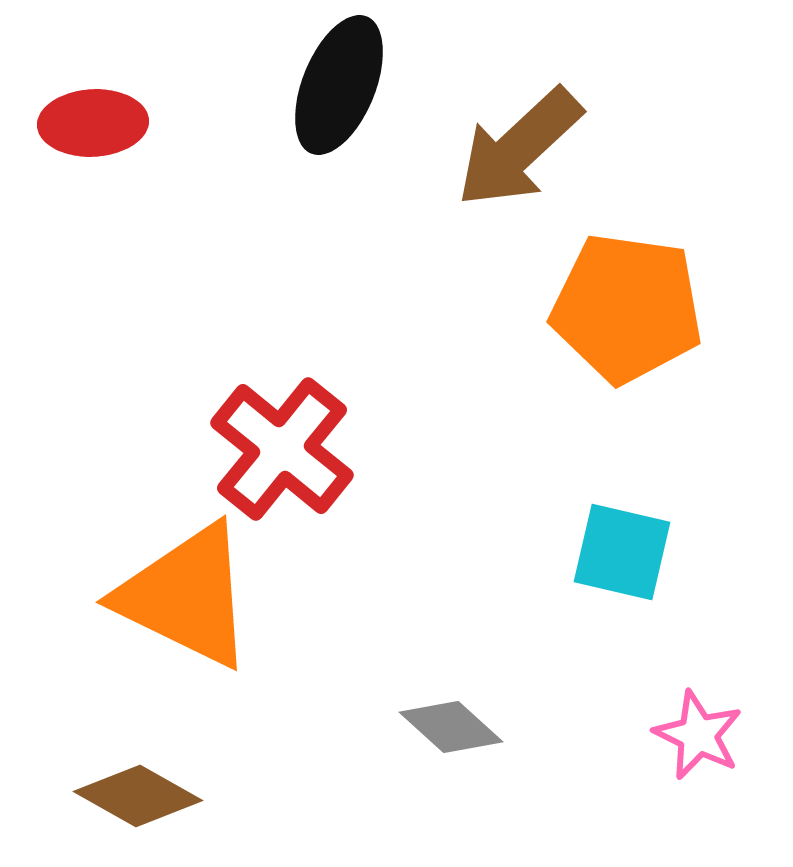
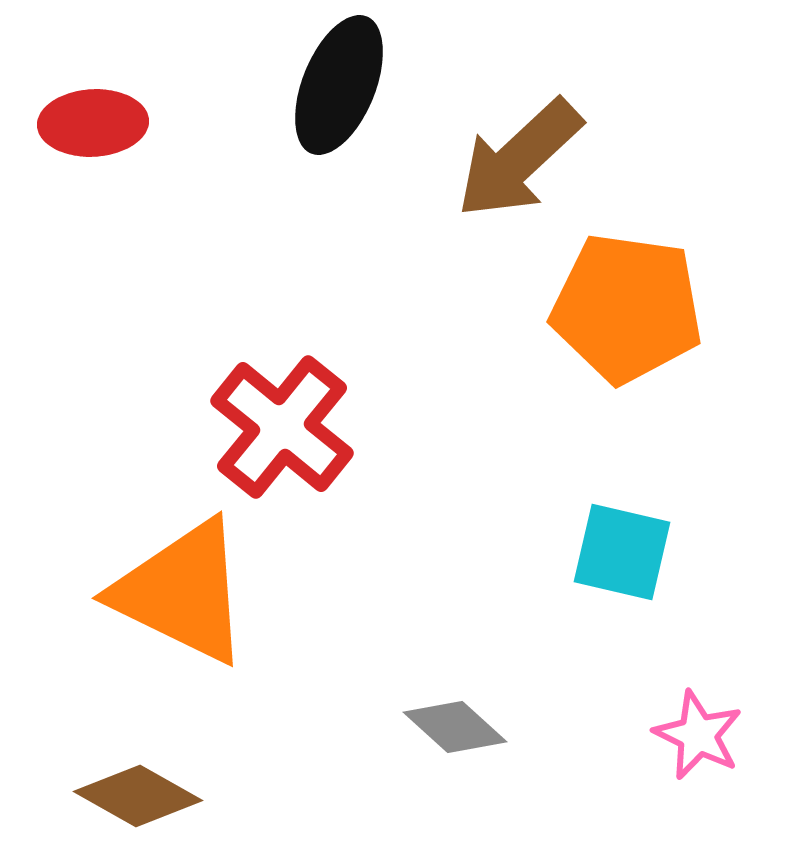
brown arrow: moved 11 px down
red cross: moved 22 px up
orange triangle: moved 4 px left, 4 px up
gray diamond: moved 4 px right
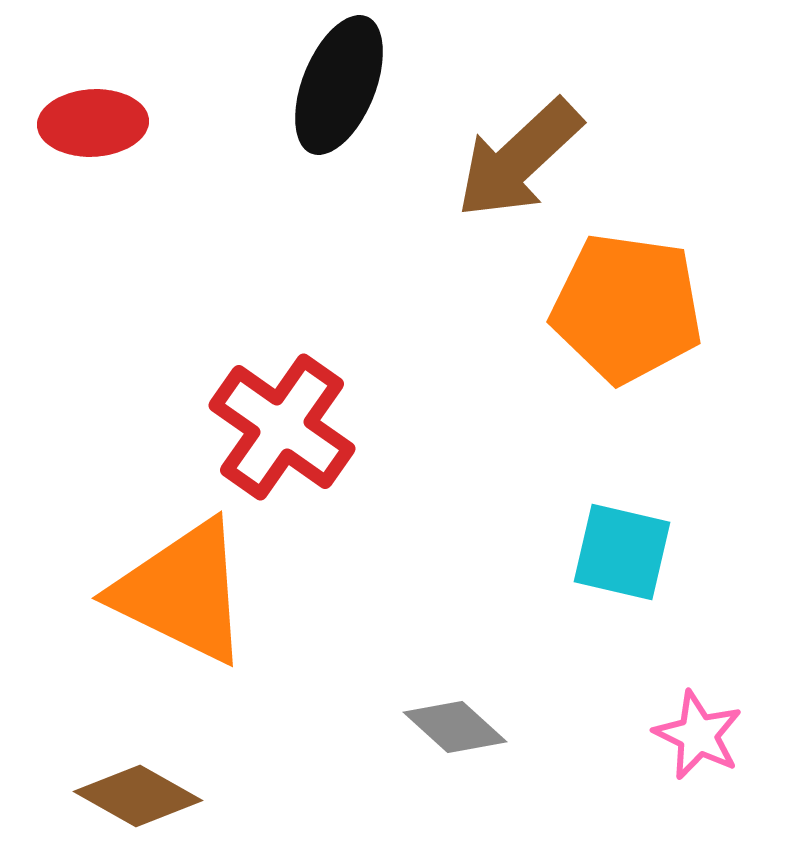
red cross: rotated 4 degrees counterclockwise
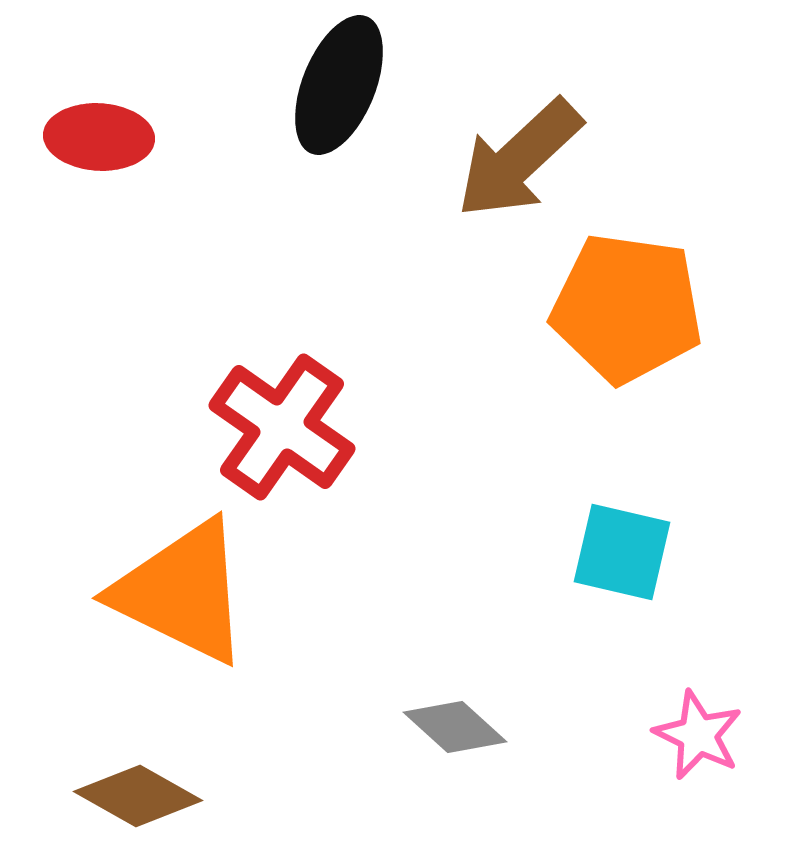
red ellipse: moved 6 px right, 14 px down; rotated 6 degrees clockwise
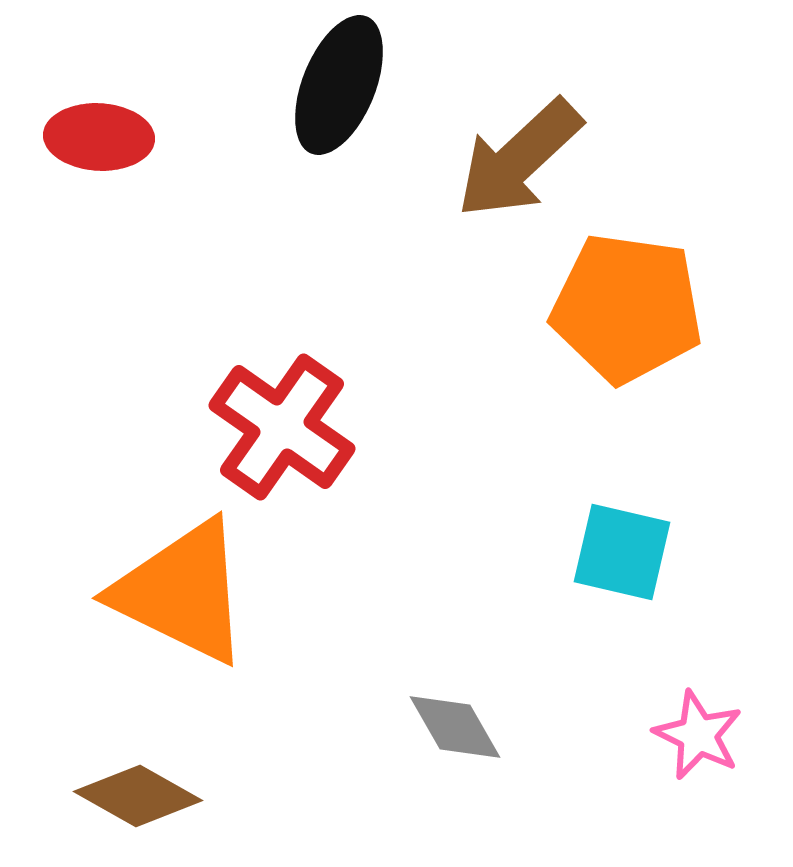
gray diamond: rotated 18 degrees clockwise
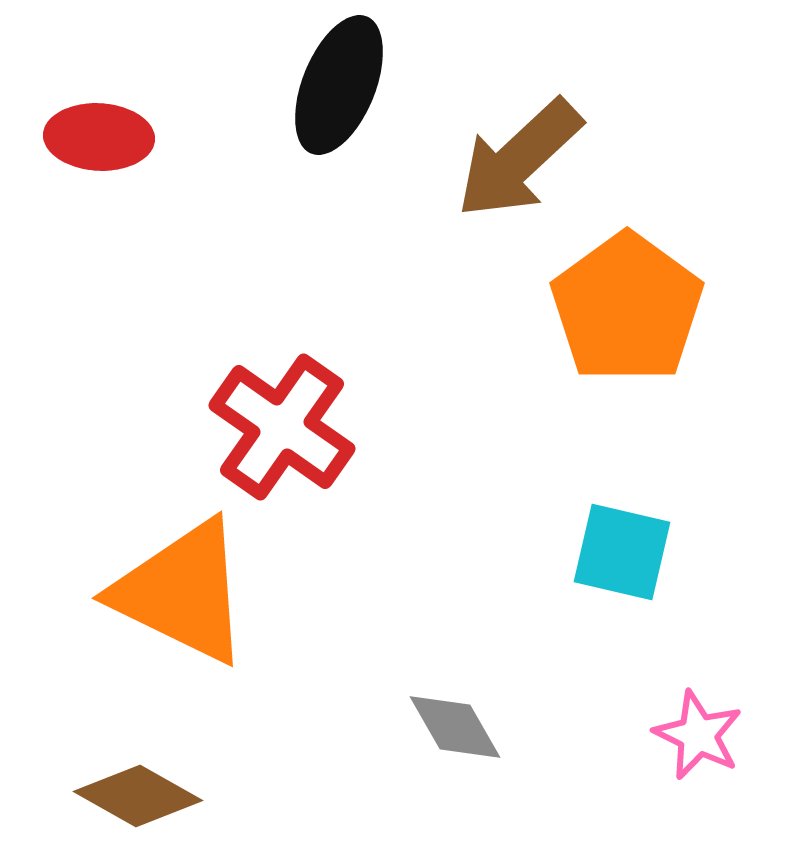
orange pentagon: rotated 28 degrees clockwise
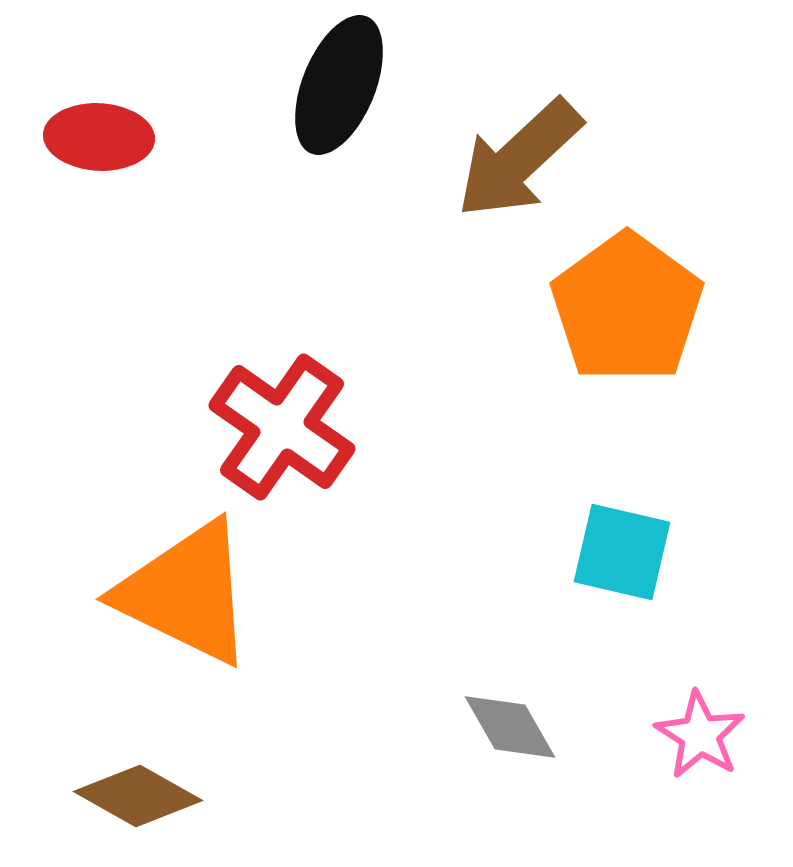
orange triangle: moved 4 px right, 1 px down
gray diamond: moved 55 px right
pink star: moved 2 px right; rotated 6 degrees clockwise
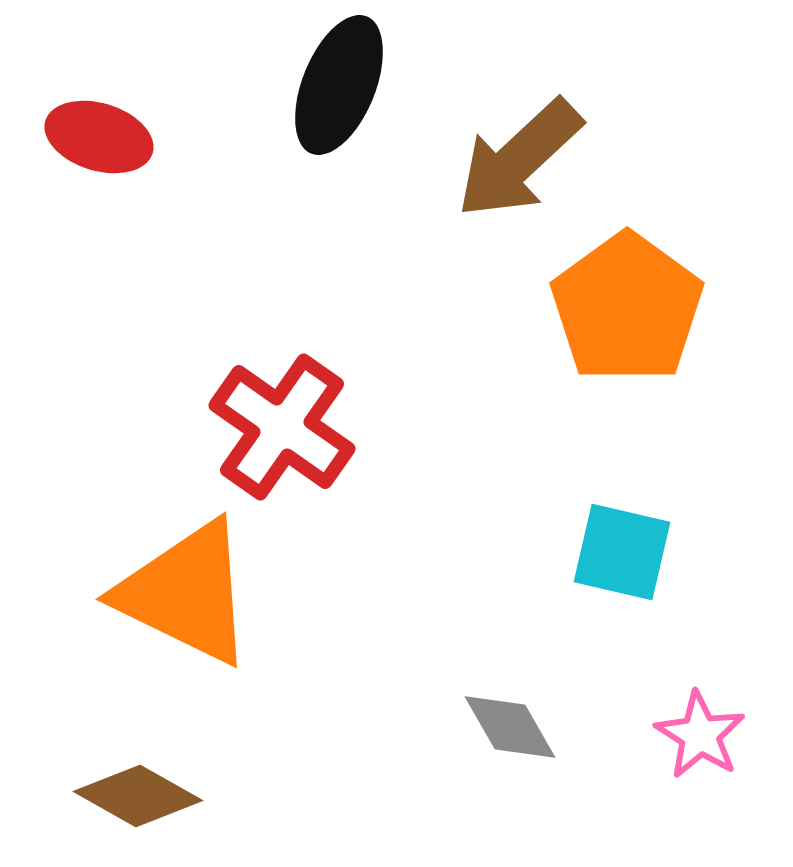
red ellipse: rotated 14 degrees clockwise
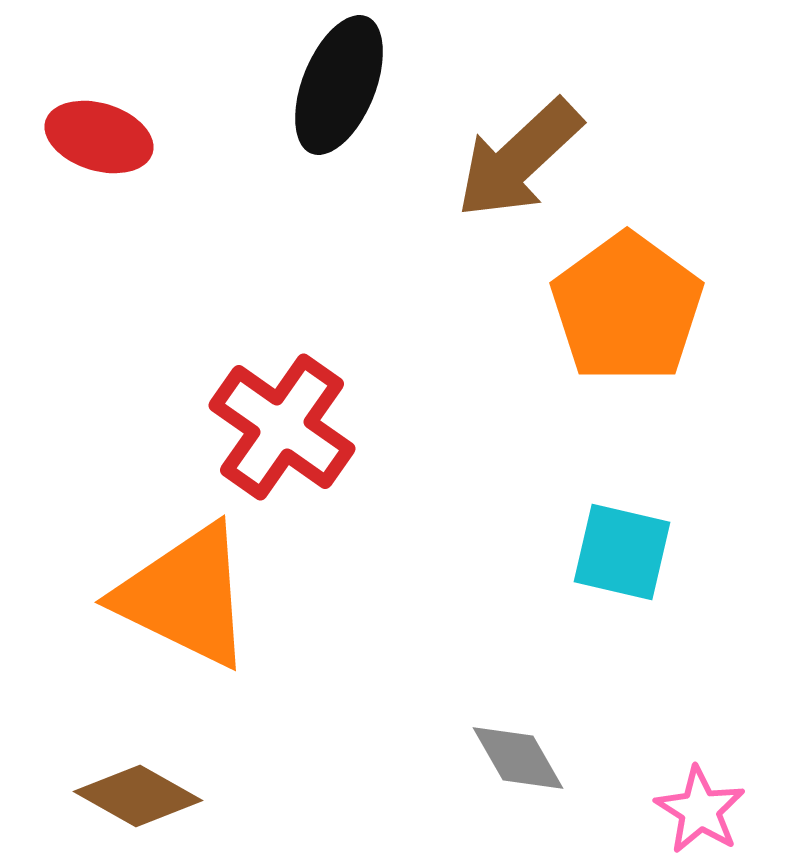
orange triangle: moved 1 px left, 3 px down
gray diamond: moved 8 px right, 31 px down
pink star: moved 75 px down
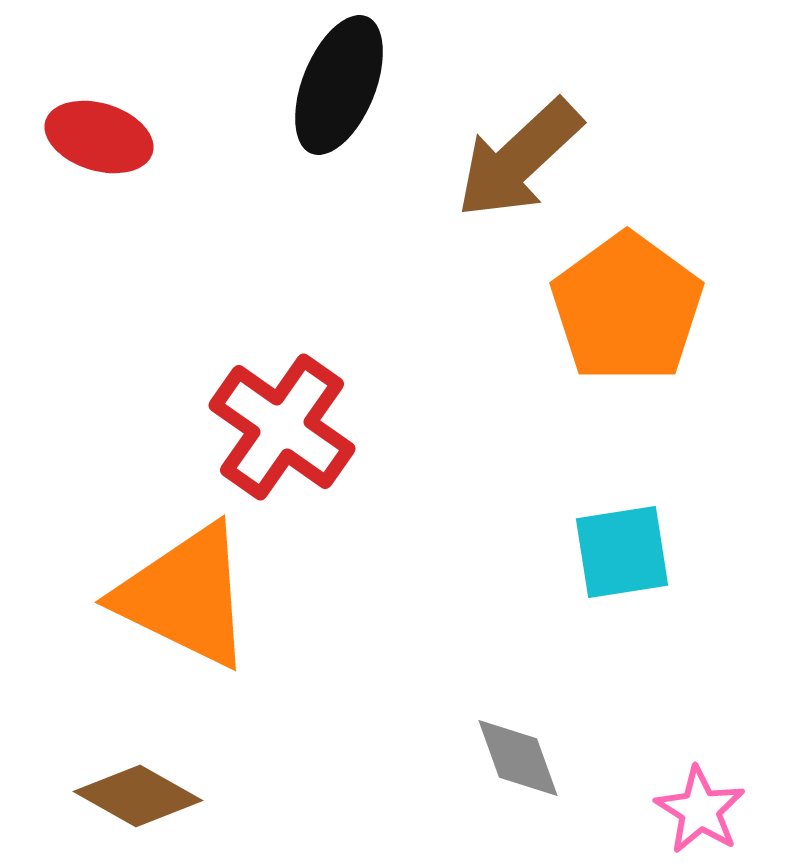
cyan square: rotated 22 degrees counterclockwise
gray diamond: rotated 10 degrees clockwise
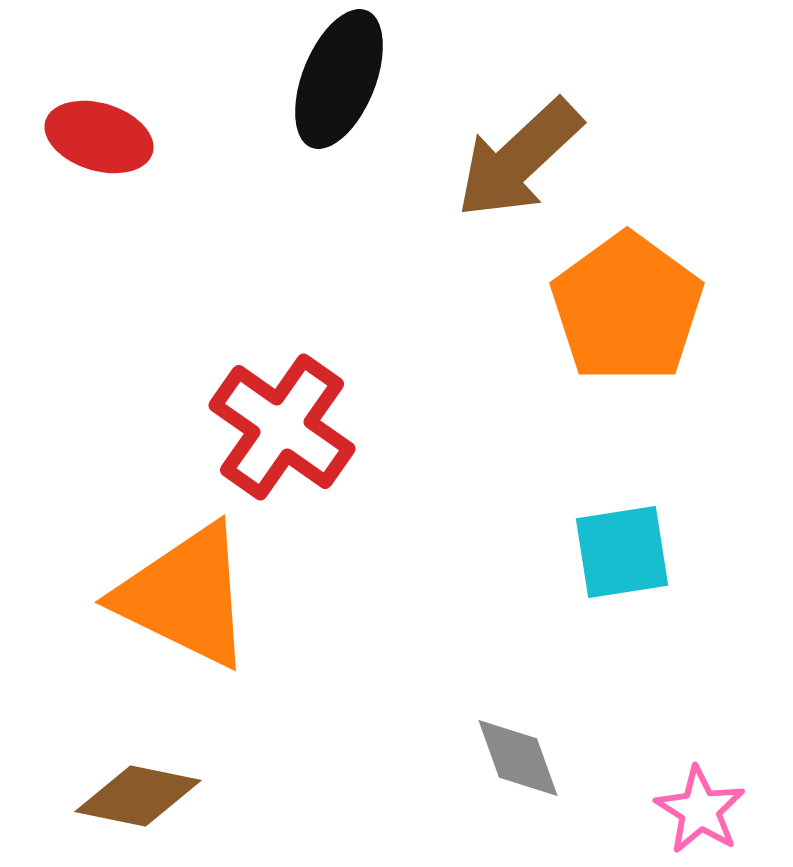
black ellipse: moved 6 px up
brown diamond: rotated 18 degrees counterclockwise
